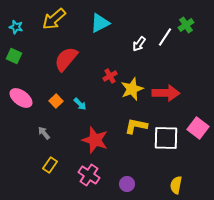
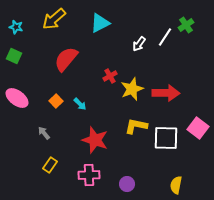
pink ellipse: moved 4 px left
pink cross: rotated 35 degrees counterclockwise
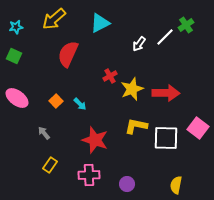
cyan star: rotated 24 degrees counterclockwise
white line: rotated 12 degrees clockwise
red semicircle: moved 2 px right, 5 px up; rotated 16 degrees counterclockwise
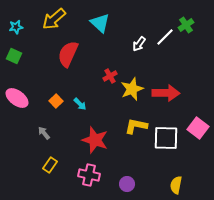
cyan triangle: rotated 50 degrees counterclockwise
pink cross: rotated 15 degrees clockwise
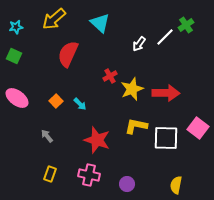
gray arrow: moved 3 px right, 3 px down
red star: moved 2 px right
yellow rectangle: moved 9 px down; rotated 14 degrees counterclockwise
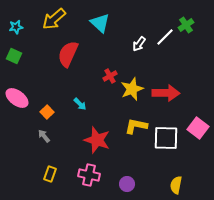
orange square: moved 9 px left, 11 px down
gray arrow: moved 3 px left
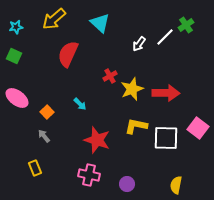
yellow rectangle: moved 15 px left, 6 px up; rotated 42 degrees counterclockwise
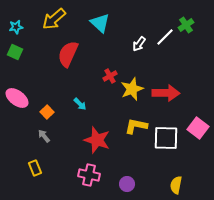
green square: moved 1 px right, 4 px up
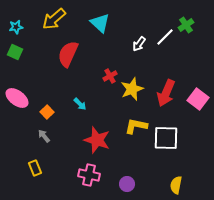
red arrow: rotated 112 degrees clockwise
pink square: moved 29 px up
